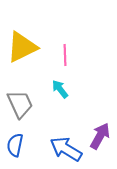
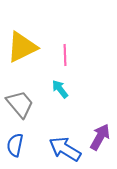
gray trapezoid: rotated 16 degrees counterclockwise
purple arrow: moved 1 px down
blue arrow: moved 1 px left
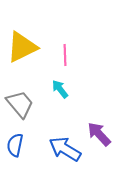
purple arrow: moved 1 px left, 3 px up; rotated 72 degrees counterclockwise
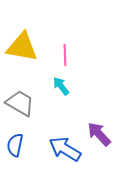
yellow triangle: rotated 36 degrees clockwise
cyan arrow: moved 1 px right, 3 px up
gray trapezoid: moved 1 px up; rotated 20 degrees counterclockwise
